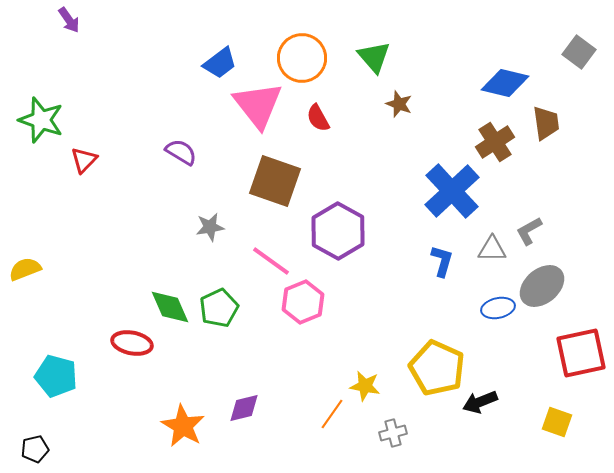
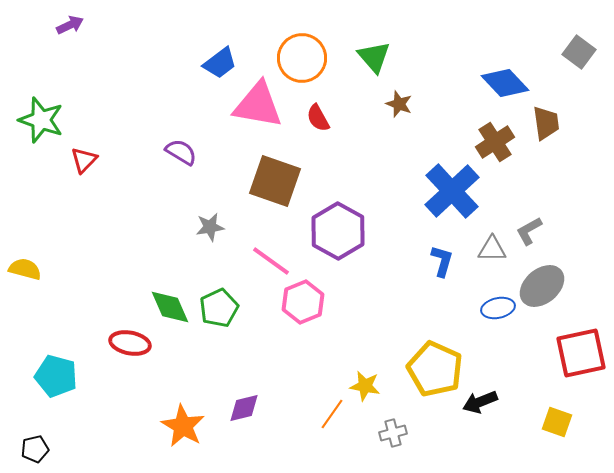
purple arrow: moved 1 px right, 5 px down; rotated 80 degrees counterclockwise
blue diamond: rotated 33 degrees clockwise
pink triangle: rotated 42 degrees counterclockwise
yellow semicircle: rotated 36 degrees clockwise
red ellipse: moved 2 px left
yellow pentagon: moved 2 px left, 1 px down
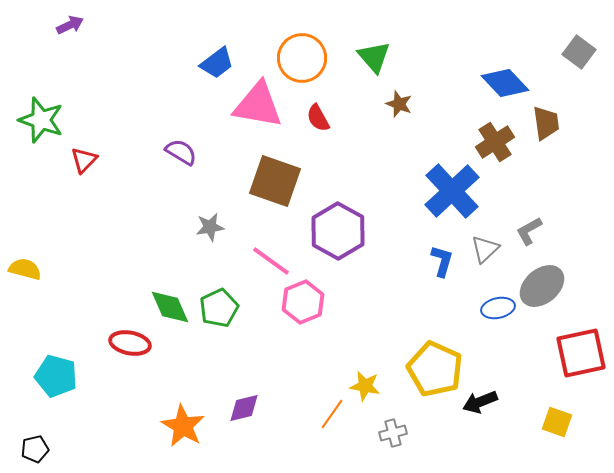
blue trapezoid: moved 3 px left
gray triangle: moved 7 px left; rotated 44 degrees counterclockwise
